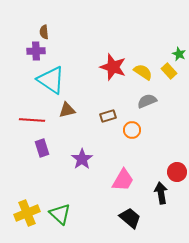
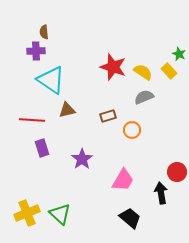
gray semicircle: moved 3 px left, 4 px up
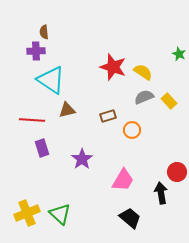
yellow rectangle: moved 30 px down
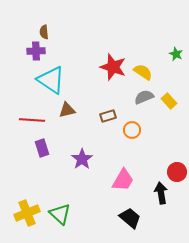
green star: moved 3 px left
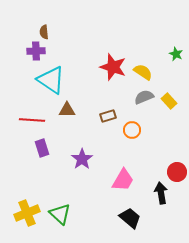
brown triangle: rotated 12 degrees clockwise
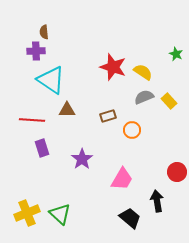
pink trapezoid: moved 1 px left, 1 px up
black arrow: moved 4 px left, 8 px down
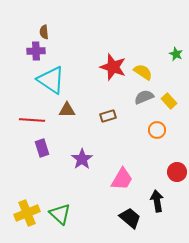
orange circle: moved 25 px right
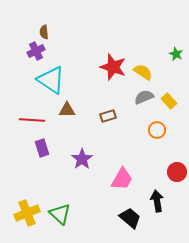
purple cross: rotated 24 degrees counterclockwise
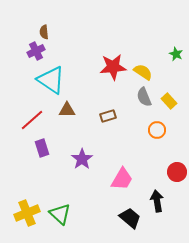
red star: rotated 24 degrees counterclockwise
gray semicircle: rotated 90 degrees counterclockwise
red line: rotated 45 degrees counterclockwise
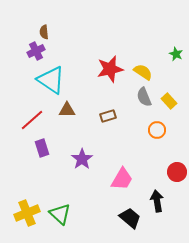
red star: moved 3 px left, 2 px down; rotated 8 degrees counterclockwise
